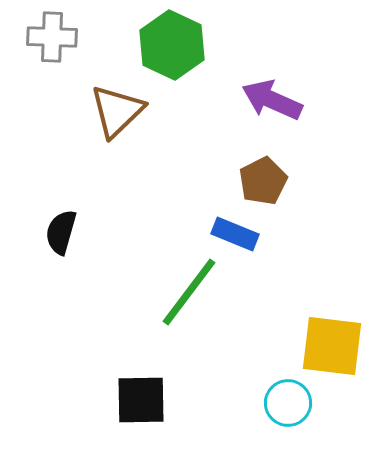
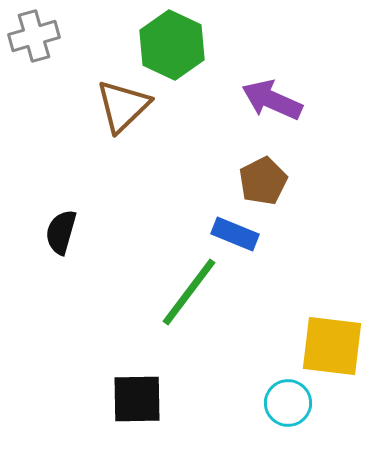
gray cross: moved 18 px left, 1 px up; rotated 18 degrees counterclockwise
brown triangle: moved 6 px right, 5 px up
black square: moved 4 px left, 1 px up
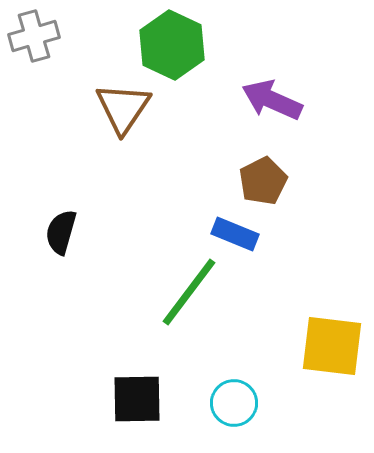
brown triangle: moved 2 px down; rotated 12 degrees counterclockwise
cyan circle: moved 54 px left
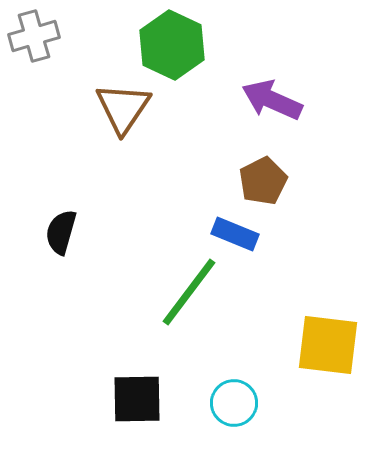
yellow square: moved 4 px left, 1 px up
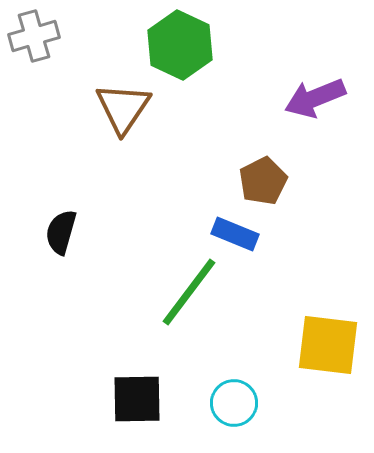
green hexagon: moved 8 px right
purple arrow: moved 43 px right, 2 px up; rotated 46 degrees counterclockwise
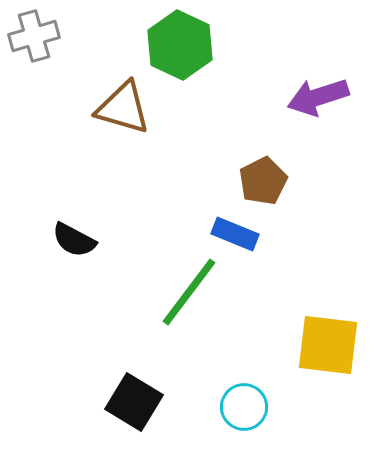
purple arrow: moved 3 px right, 1 px up; rotated 4 degrees clockwise
brown triangle: rotated 48 degrees counterclockwise
black semicircle: moved 13 px right, 8 px down; rotated 78 degrees counterclockwise
black square: moved 3 px left, 3 px down; rotated 32 degrees clockwise
cyan circle: moved 10 px right, 4 px down
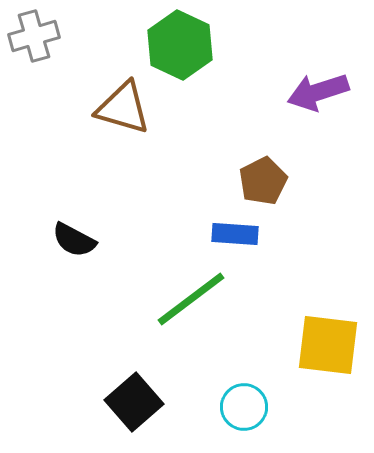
purple arrow: moved 5 px up
blue rectangle: rotated 18 degrees counterclockwise
green line: moved 2 px right, 7 px down; rotated 16 degrees clockwise
black square: rotated 18 degrees clockwise
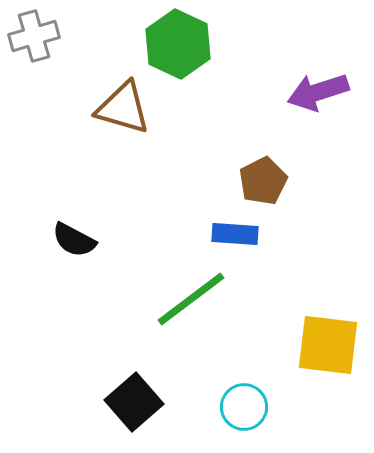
green hexagon: moved 2 px left, 1 px up
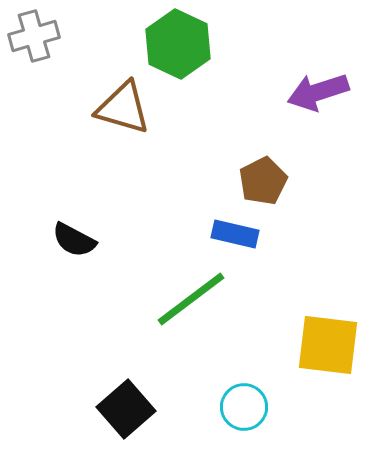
blue rectangle: rotated 9 degrees clockwise
black square: moved 8 px left, 7 px down
